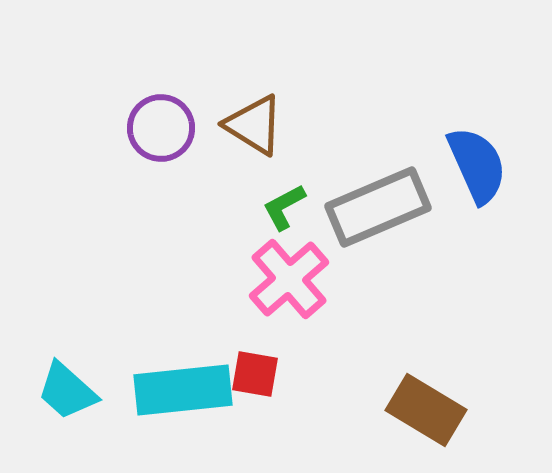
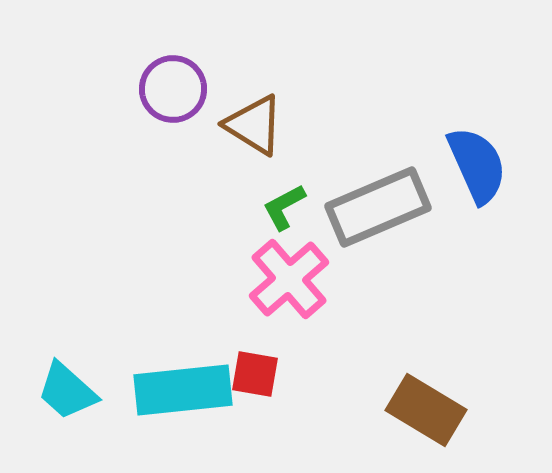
purple circle: moved 12 px right, 39 px up
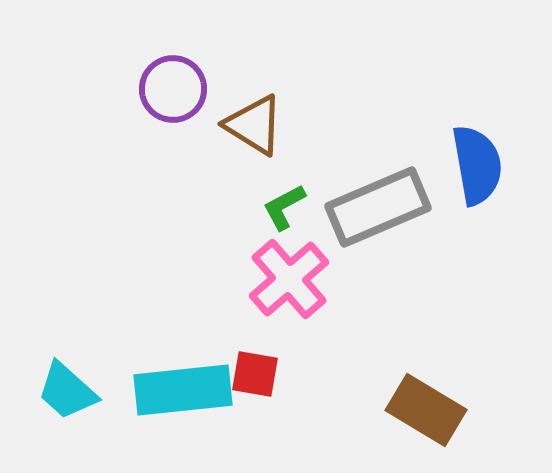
blue semicircle: rotated 14 degrees clockwise
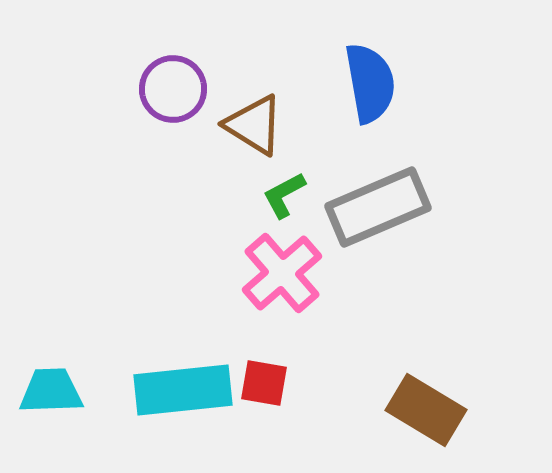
blue semicircle: moved 107 px left, 82 px up
green L-shape: moved 12 px up
pink cross: moved 7 px left, 6 px up
red square: moved 9 px right, 9 px down
cyan trapezoid: moved 16 px left; rotated 136 degrees clockwise
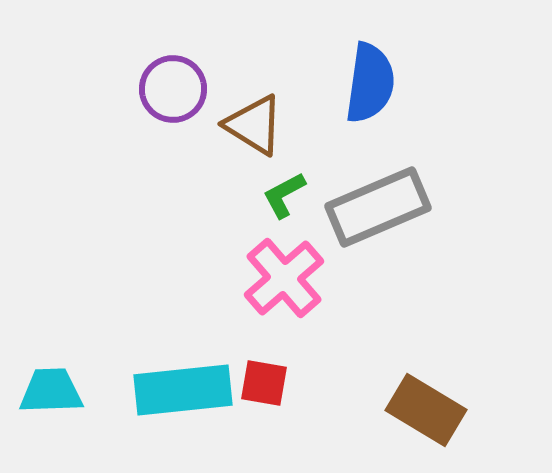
blue semicircle: rotated 18 degrees clockwise
pink cross: moved 2 px right, 5 px down
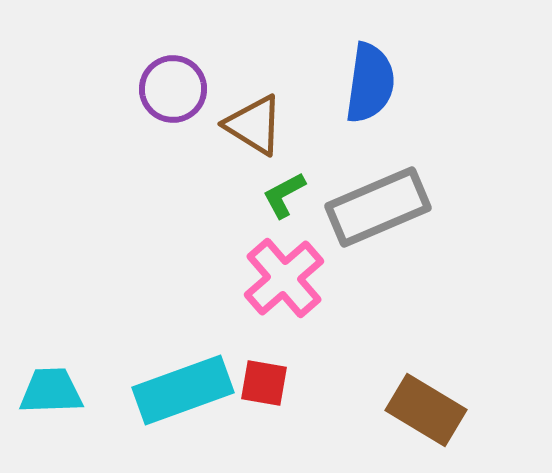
cyan rectangle: rotated 14 degrees counterclockwise
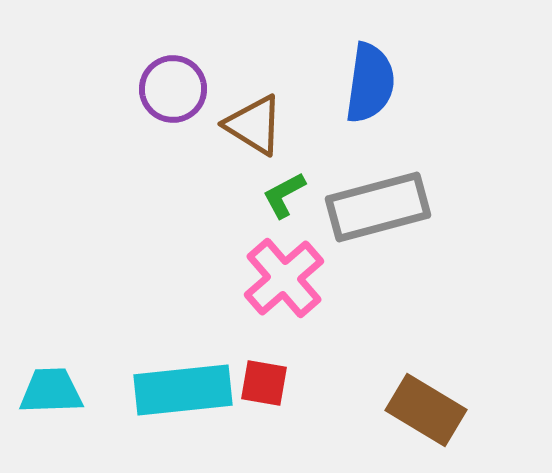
gray rectangle: rotated 8 degrees clockwise
cyan rectangle: rotated 14 degrees clockwise
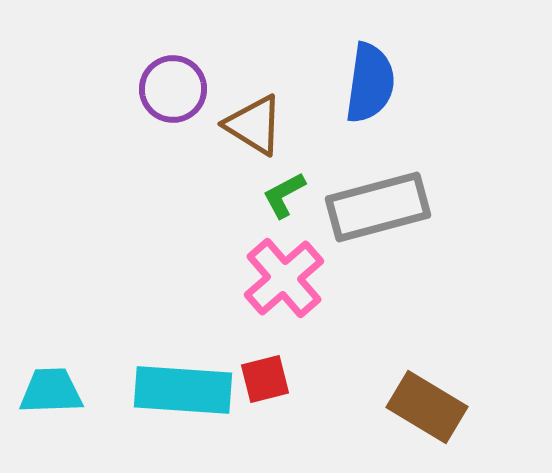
red square: moved 1 px right, 4 px up; rotated 24 degrees counterclockwise
cyan rectangle: rotated 10 degrees clockwise
brown rectangle: moved 1 px right, 3 px up
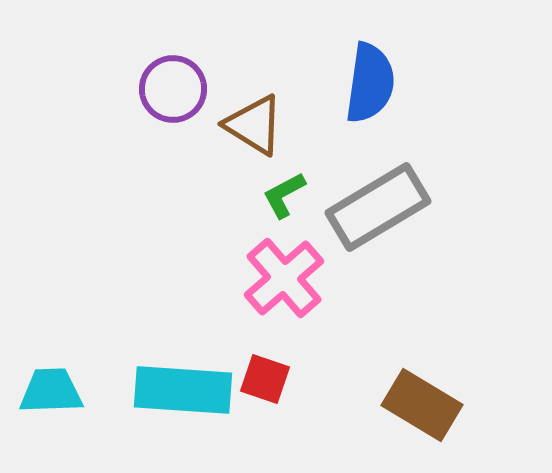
gray rectangle: rotated 16 degrees counterclockwise
red square: rotated 33 degrees clockwise
brown rectangle: moved 5 px left, 2 px up
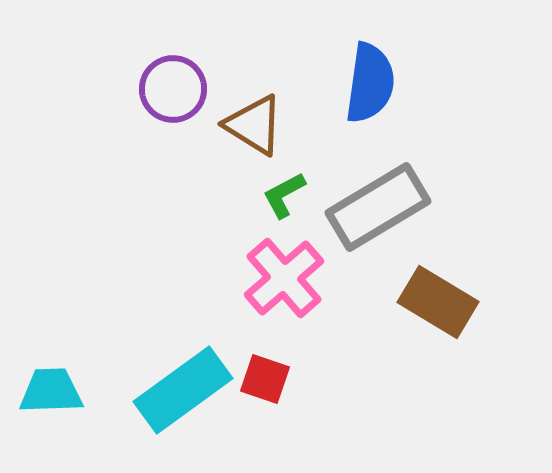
cyan rectangle: rotated 40 degrees counterclockwise
brown rectangle: moved 16 px right, 103 px up
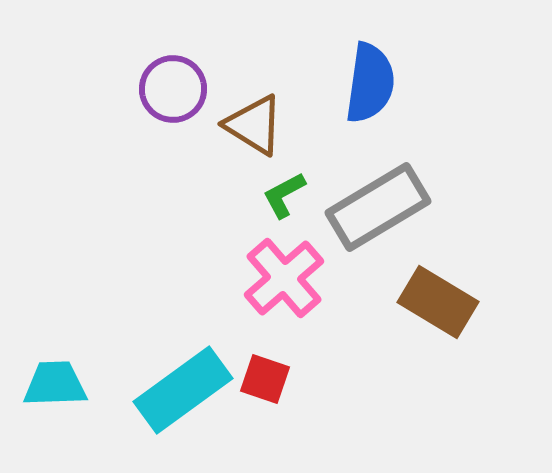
cyan trapezoid: moved 4 px right, 7 px up
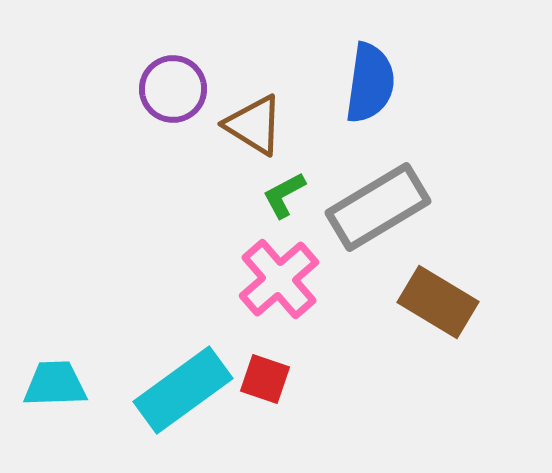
pink cross: moved 5 px left, 1 px down
